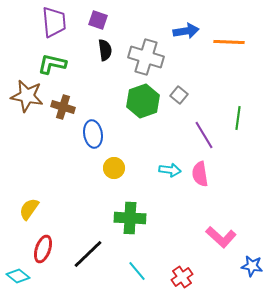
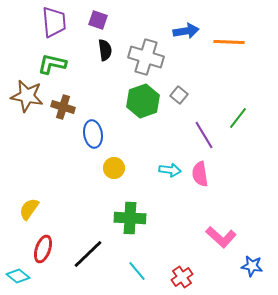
green line: rotated 30 degrees clockwise
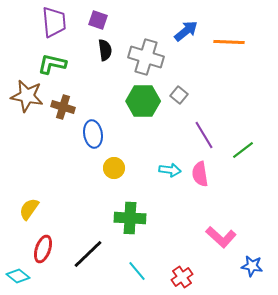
blue arrow: rotated 30 degrees counterclockwise
green hexagon: rotated 20 degrees clockwise
green line: moved 5 px right, 32 px down; rotated 15 degrees clockwise
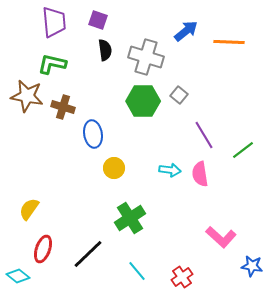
green cross: rotated 36 degrees counterclockwise
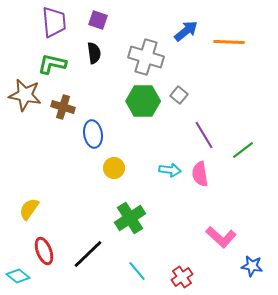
black semicircle: moved 11 px left, 3 px down
brown star: moved 2 px left, 1 px up
red ellipse: moved 1 px right, 2 px down; rotated 40 degrees counterclockwise
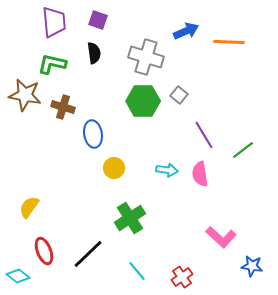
blue arrow: rotated 15 degrees clockwise
cyan arrow: moved 3 px left
yellow semicircle: moved 2 px up
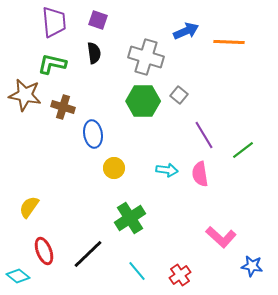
red cross: moved 2 px left, 2 px up
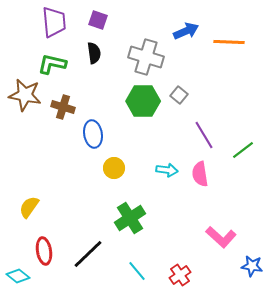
red ellipse: rotated 12 degrees clockwise
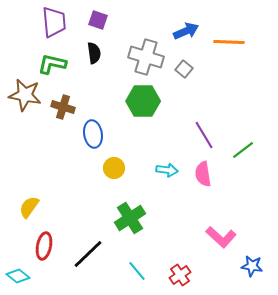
gray square: moved 5 px right, 26 px up
pink semicircle: moved 3 px right
red ellipse: moved 5 px up; rotated 20 degrees clockwise
